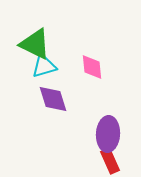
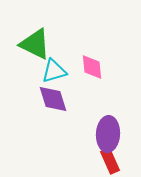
cyan triangle: moved 10 px right, 5 px down
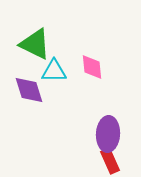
cyan triangle: rotated 16 degrees clockwise
purple diamond: moved 24 px left, 9 px up
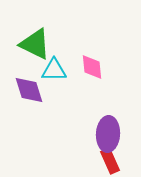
cyan triangle: moved 1 px up
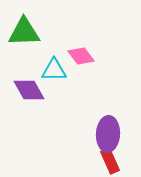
green triangle: moved 11 px left, 12 px up; rotated 28 degrees counterclockwise
pink diamond: moved 11 px left, 11 px up; rotated 32 degrees counterclockwise
purple diamond: rotated 12 degrees counterclockwise
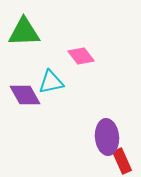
cyan triangle: moved 3 px left, 12 px down; rotated 12 degrees counterclockwise
purple diamond: moved 4 px left, 5 px down
purple ellipse: moved 1 px left, 3 px down; rotated 8 degrees counterclockwise
red rectangle: moved 12 px right
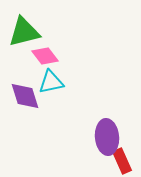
green triangle: rotated 12 degrees counterclockwise
pink diamond: moved 36 px left
purple diamond: moved 1 px down; rotated 12 degrees clockwise
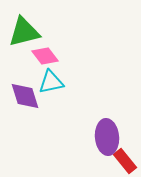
red rectangle: moved 3 px right; rotated 15 degrees counterclockwise
